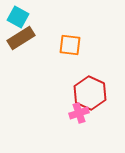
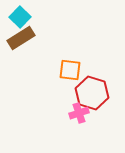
cyan square: moved 2 px right; rotated 15 degrees clockwise
orange square: moved 25 px down
red hexagon: moved 2 px right; rotated 8 degrees counterclockwise
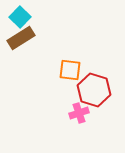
red hexagon: moved 2 px right, 3 px up
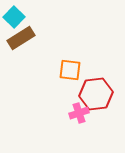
cyan square: moved 6 px left
red hexagon: moved 2 px right, 4 px down; rotated 24 degrees counterclockwise
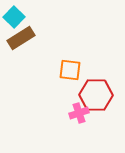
red hexagon: moved 1 px down; rotated 8 degrees clockwise
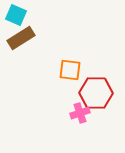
cyan square: moved 2 px right, 2 px up; rotated 20 degrees counterclockwise
red hexagon: moved 2 px up
pink cross: moved 1 px right
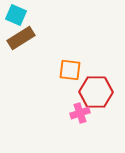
red hexagon: moved 1 px up
